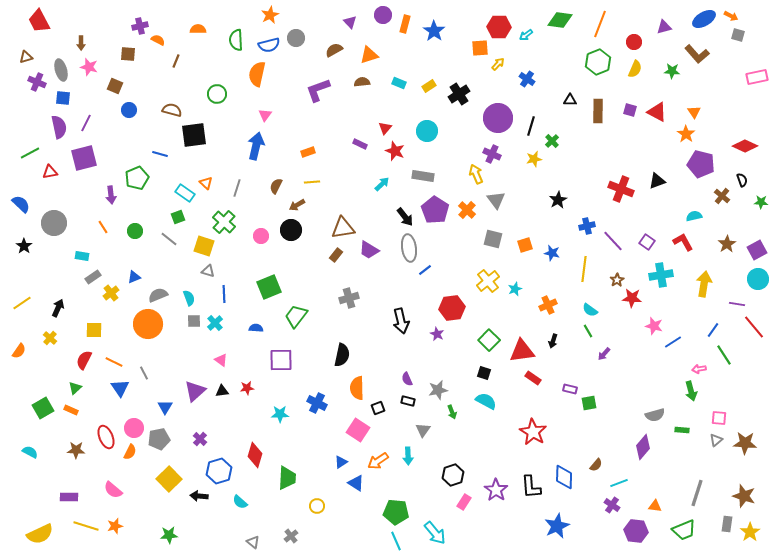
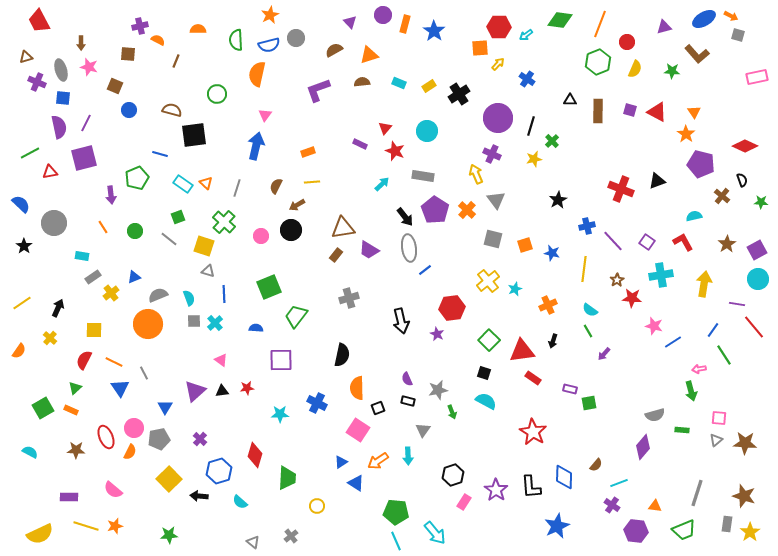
red circle at (634, 42): moved 7 px left
cyan rectangle at (185, 193): moved 2 px left, 9 px up
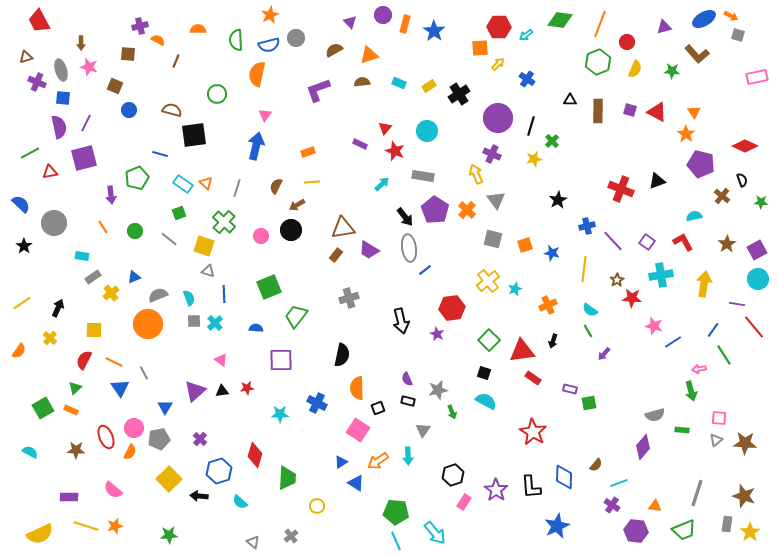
green square at (178, 217): moved 1 px right, 4 px up
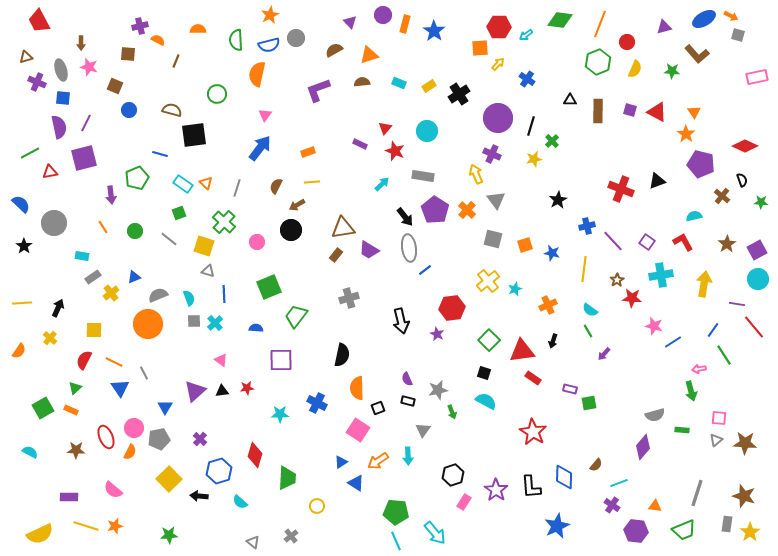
blue arrow at (256, 146): moved 4 px right, 2 px down; rotated 24 degrees clockwise
pink circle at (261, 236): moved 4 px left, 6 px down
yellow line at (22, 303): rotated 30 degrees clockwise
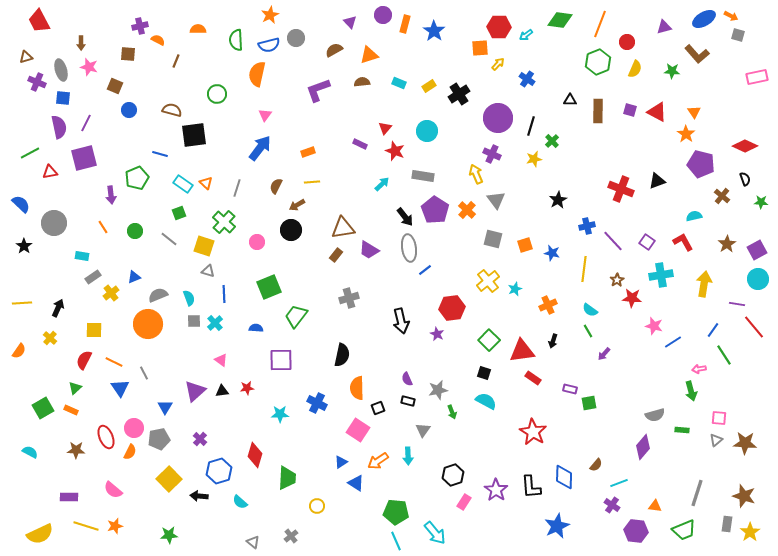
black semicircle at (742, 180): moved 3 px right, 1 px up
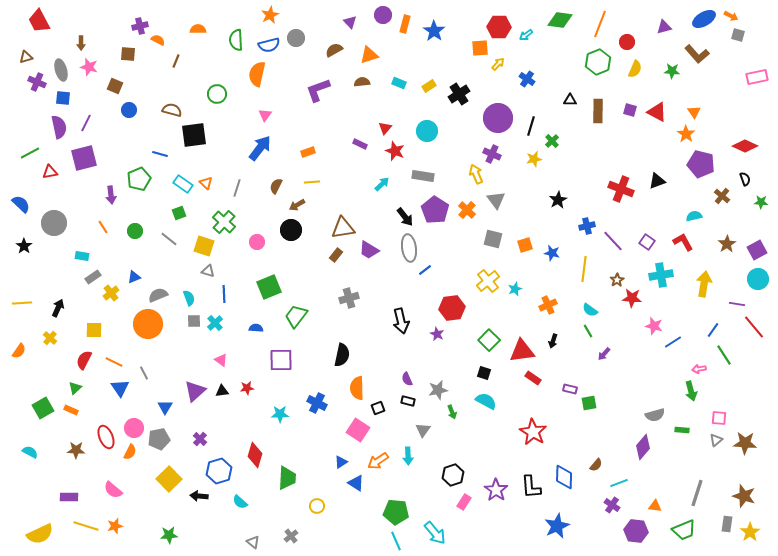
green pentagon at (137, 178): moved 2 px right, 1 px down
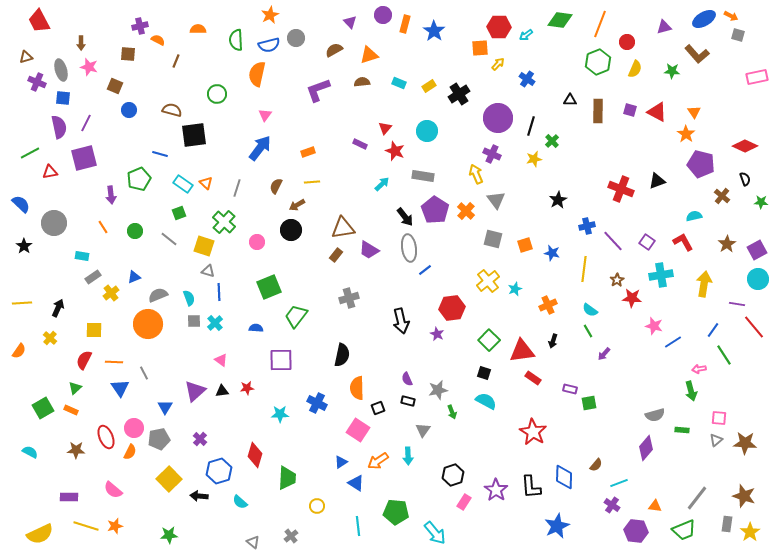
orange cross at (467, 210): moved 1 px left, 1 px down
blue line at (224, 294): moved 5 px left, 2 px up
orange line at (114, 362): rotated 24 degrees counterclockwise
purple diamond at (643, 447): moved 3 px right, 1 px down
gray line at (697, 493): moved 5 px down; rotated 20 degrees clockwise
cyan line at (396, 541): moved 38 px left, 15 px up; rotated 18 degrees clockwise
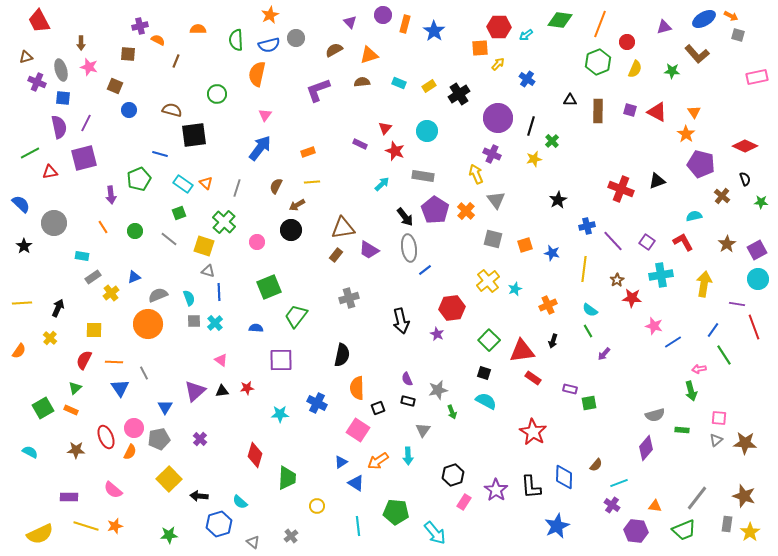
red line at (754, 327): rotated 20 degrees clockwise
blue hexagon at (219, 471): moved 53 px down
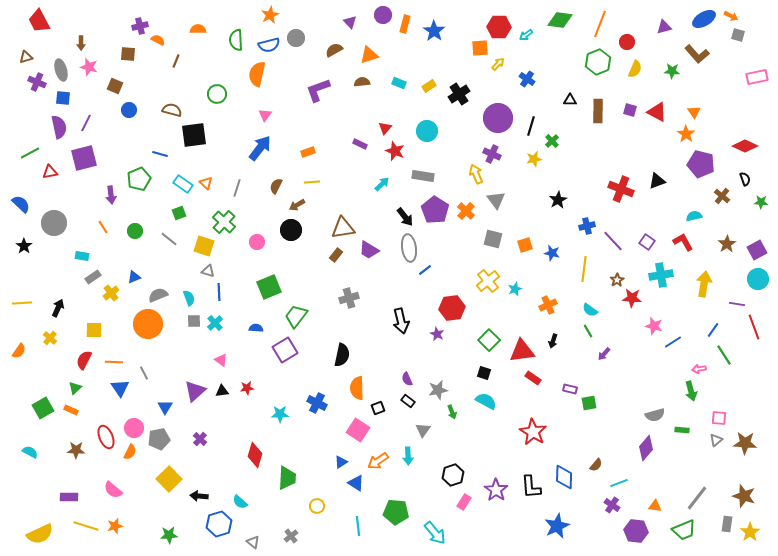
purple square at (281, 360): moved 4 px right, 10 px up; rotated 30 degrees counterclockwise
black rectangle at (408, 401): rotated 24 degrees clockwise
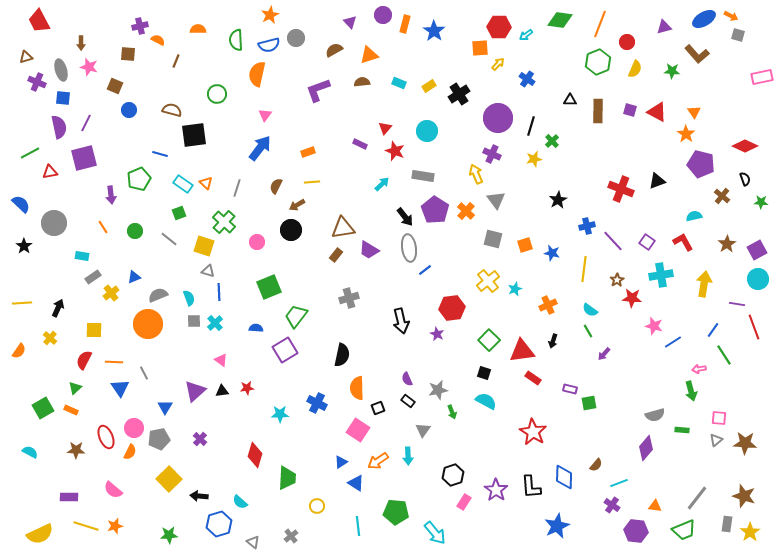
pink rectangle at (757, 77): moved 5 px right
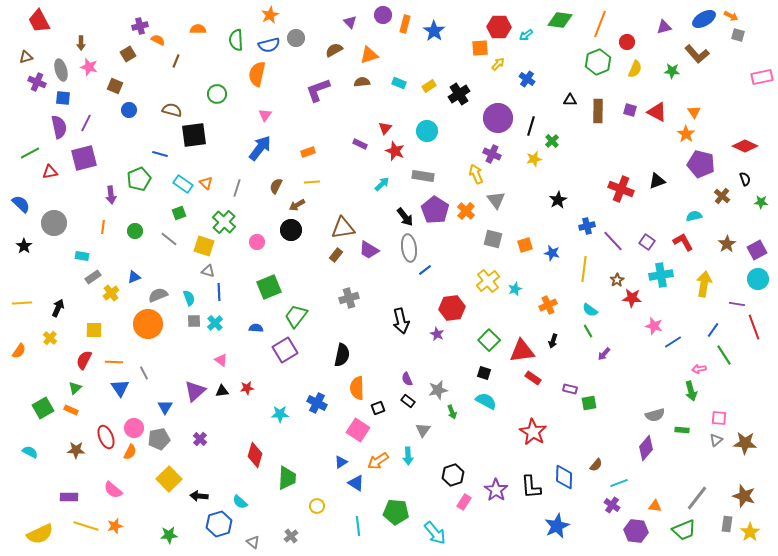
brown square at (128, 54): rotated 35 degrees counterclockwise
orange line at (103, 227): rotated 40 degrees clockwise
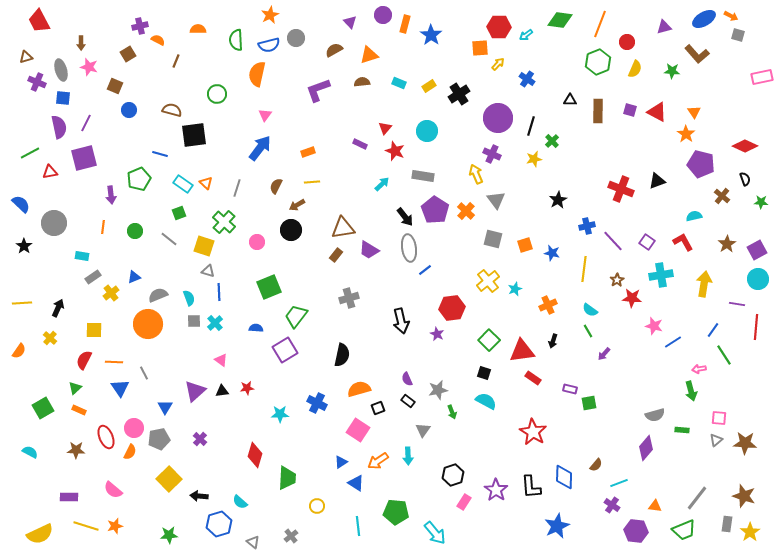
blue star at (434, 31): moved 3 px left, 4 px down
red line at (754, 327): moved 2 px right; rotated 25 degrees clockwise
orange semicircle at (357, 388): moved 2 px right, 1 px down; rotated 75 degrees clockwise
orange rectangle at (71, 410): moved 8 px right
